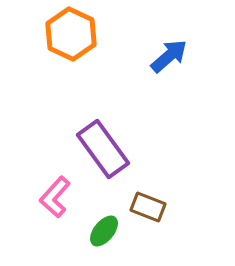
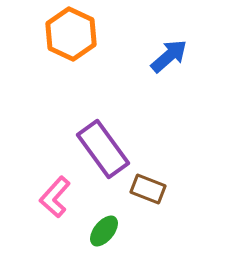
brown rectangle: moved 18 px up
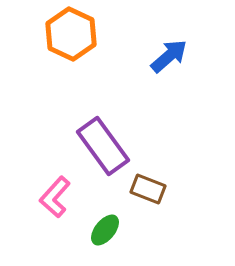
purple rectangle: moved 3 px up
green ellipse: moved 1 px right, 1 px up
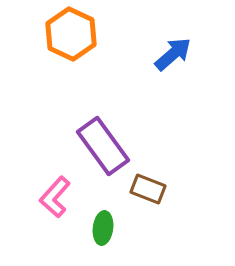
blue arrow: moved 4 px right, 2 px up
green ellipse: moved 2 px left, 2 px up; rotated 32 degrees counterclockwise
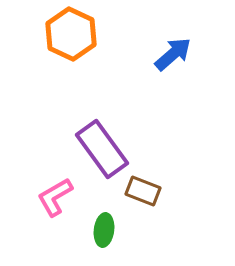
purple rectangle: moved 1 px left, 3 px down
brown rectangle: moved 5 px left, 2 px down
pink L-shape: rotated 18 degrees clockwise
green ellipse: moved 1 px right, 2 px down
